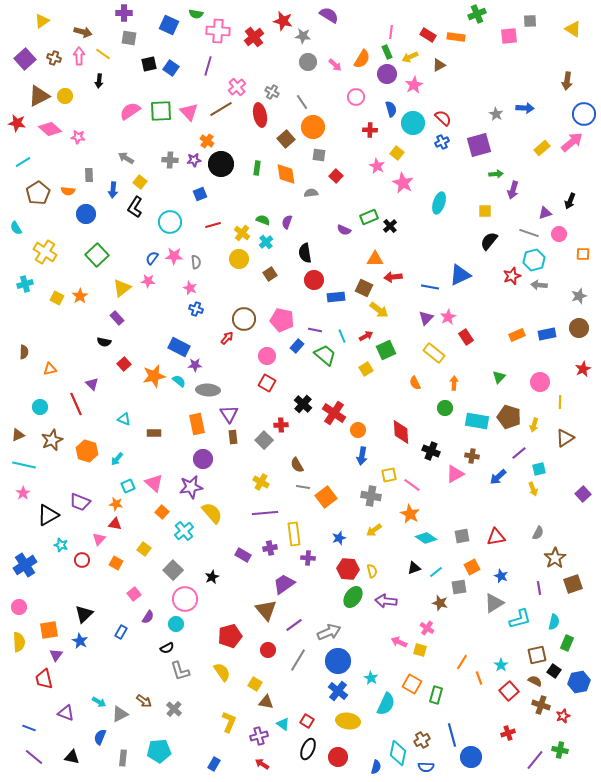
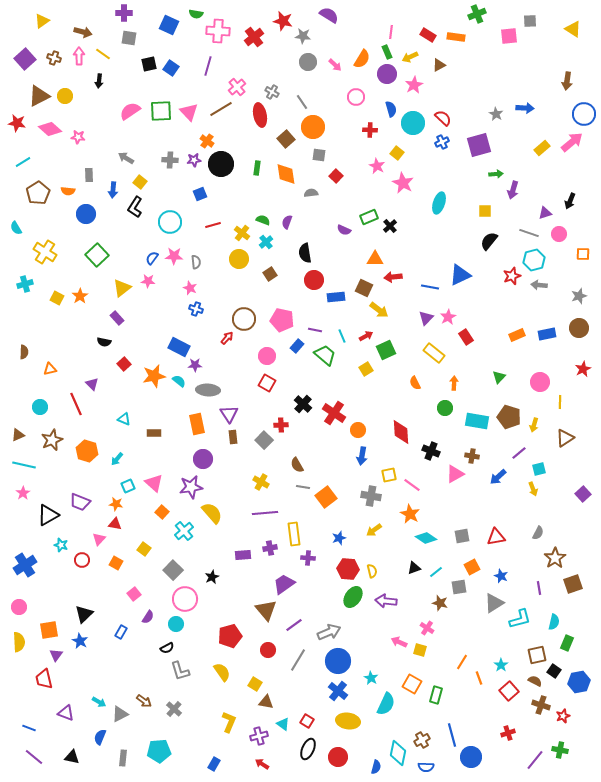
purple rectangle at (243, 555): rotated 35 degrees counterclockwise
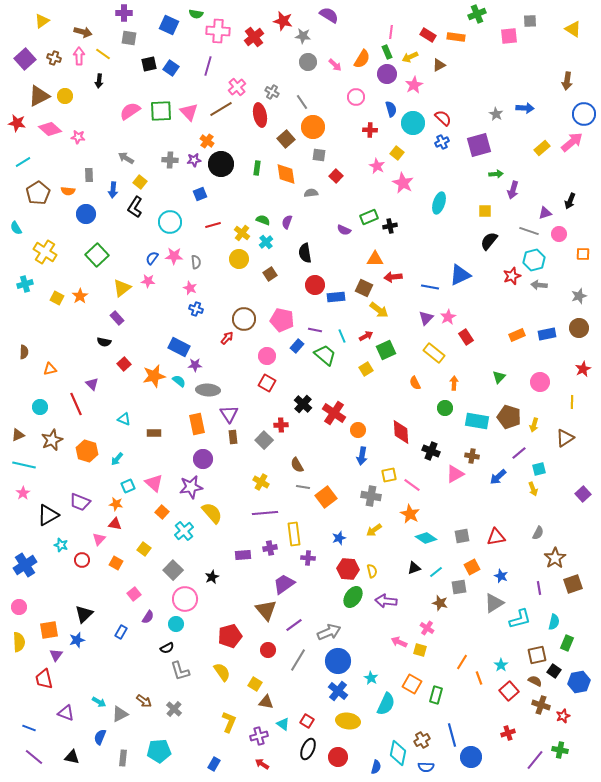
black cross at (390, 226): rotated 32 degrees clockwise
gray line at (529, 233): moved 2 px up
red circle at (314, 280): moved 1 px right, 5 px down
yellow line at (560, 402): moved 12 px right
blue star at (80, 641): moved 3 px left, 1 px up; rotated 28 degrees clockwise
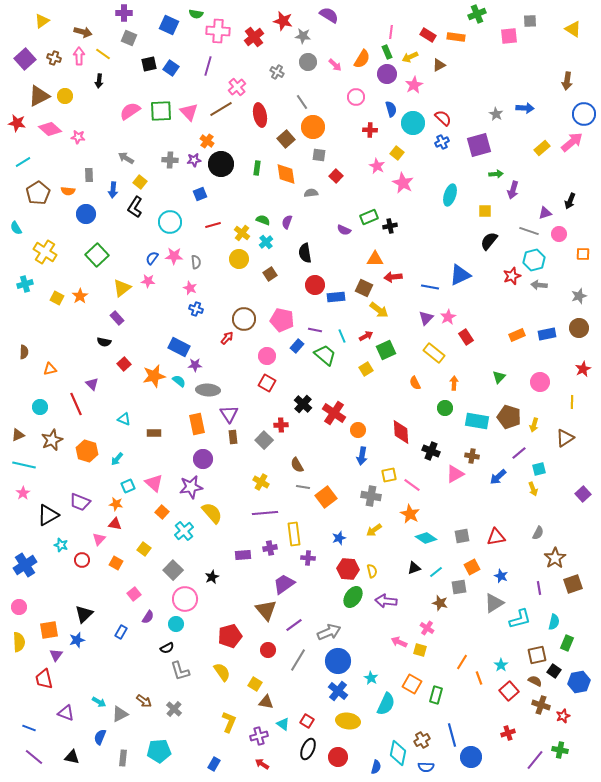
gray square at (129, 38): rotated 14 degrees clockwise
gray cross at (272, 92): moved 5 px right, 20 px up
cyan ellipse at (439, 203): moved 11 px right, 8 px up
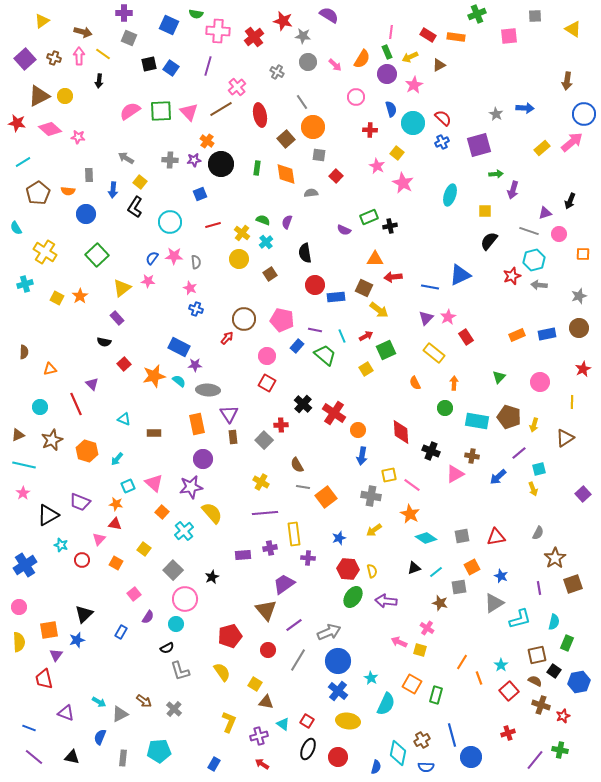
gray square at (530, 21): moved 5 px right, 5 px up
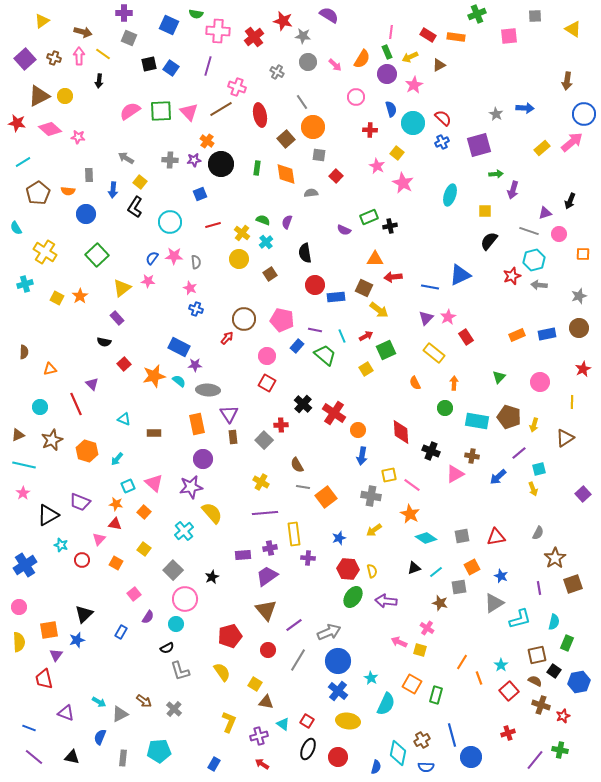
pink cross at (237, 87): rotated 30 degrees counterclockwise
orange square at (162, 512): moved 18 px left
purple trapezoid at (284, 584): moved 17 px left, 8 px up
